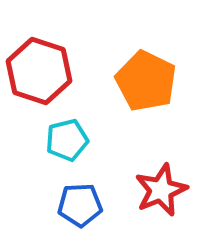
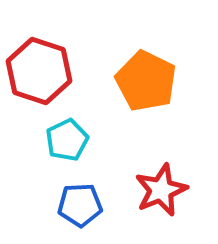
cyan pentagon: rotated 12 degrees counterclockwise
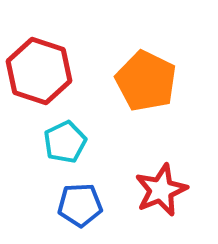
cyan pentagon: moved 2 px left, 2 px down
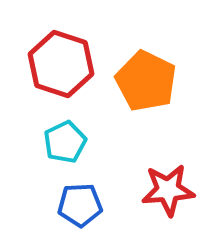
red hexagon: moved 22 px right, 7 px up
red star: moved 7 px right; rotated 18 degrees clockwise
